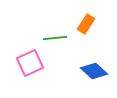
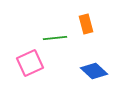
orange rectangle: rotated 48 degrees counterclockwise
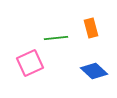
orange rectangle: moved 5 px right, 4 px down
green line: moved 1 px right
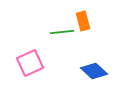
orange rectangle: moved 8 px left, 7 px up
green line: moved 6 px right, 6 px up
